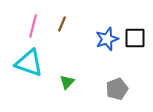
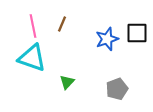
pink line: rotated 25 degrees counterclockwise
black square: moved 2 px right, 5 px up
cyan triangle: moved 3 px right, 5 px up
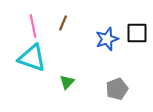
brown line: moved 1 px right, 1 px up
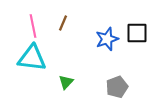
cyan triangle: rotated 12 degrees counterclockwise
green triangle: moved 1 px left
gray pentagon: moved 2 px up
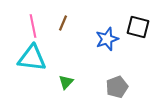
black square: moved 1 px right, 6 px up; rotated 15 degrees clockwise
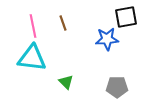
brown line: rotated 42 degrees counterclockwise
black square: moved 12 px left, 10 px up; rotated 25 degrees counterclockwise
blue star: rotated 15 degrees clockwise
green triangle: rotated 28 degrees counterclockwise
gray pentagon: rotated 20 degrees clockwise
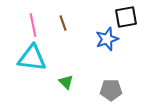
pink line: moved 1 px up
blue star: rotated 15 degrees counterclockwise
gray pentagon: moved 6 px left, 3 px down
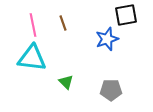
black square: moved 2 px up
